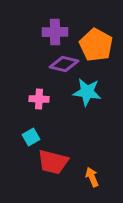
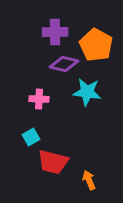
orange arrow: moved 3 px left, 3 px down
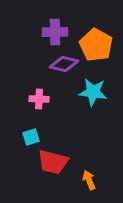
cyan star: moved 6 px right
cyan square: rotated 12 degrees clockwise
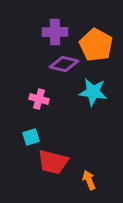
pink cross: rotated 12 degrees clockwise
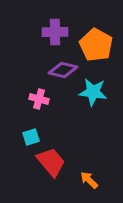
purple diamond: moved 1 px left, 6 px down
red trapezoid: moved 2 px left; rotated 144 degrees counterclockwise
orange arrow: rotated 24 degrees counterclockwise
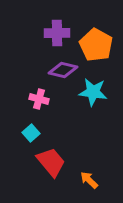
purple cross: moved 2 px right, 1 px down
cyan square: moved 4 px up; rotated 24 degrees counterclockwise
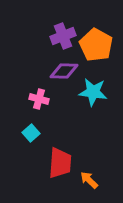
purple cross: moved 6 px right, 3 px down; rotated 20 degrees counterclockwise
purple diamond: moved 1 px right, 1 px down; rotated 12 degrees counterclockwise
red trapezoid: moved 9 px right, 1 px down; rotated 44 degrees clockwise
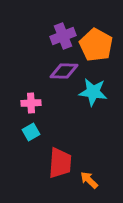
pink cross: moved 8 px left, 4 px down; rotated 18 degrees counterclockwise
cyan square: moved 1 px up; rotated 12 degrees clockwise
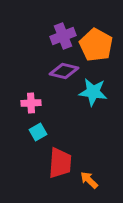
purple diamond: rotated 12 degrees clockwise
cyan square: moved 7 px right
